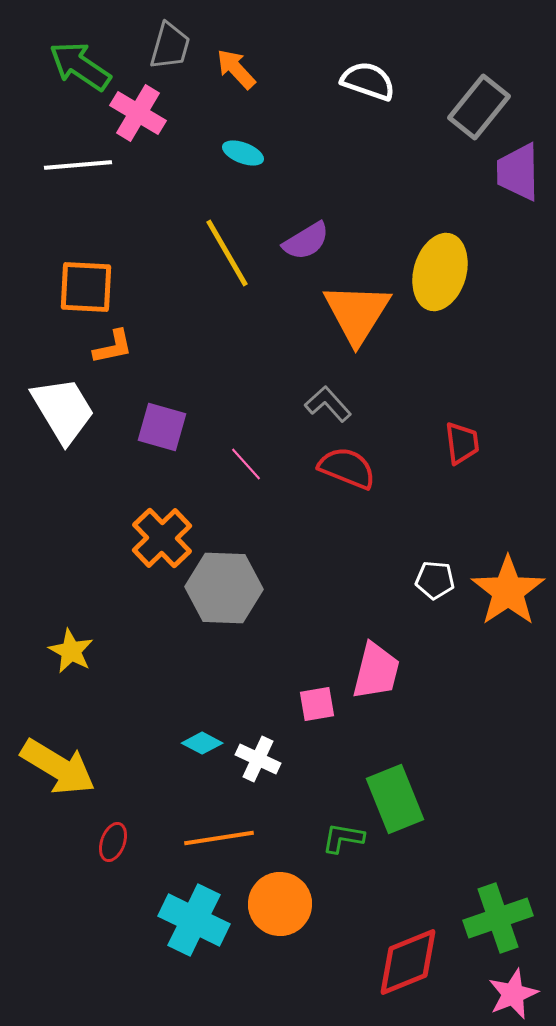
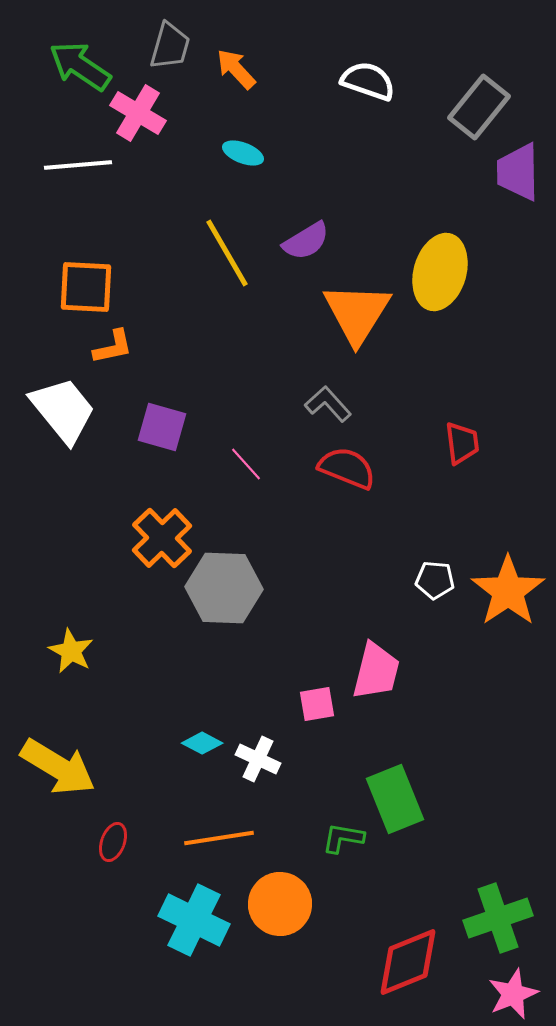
white trapezoid: rotated 8 degrees counterclockwise
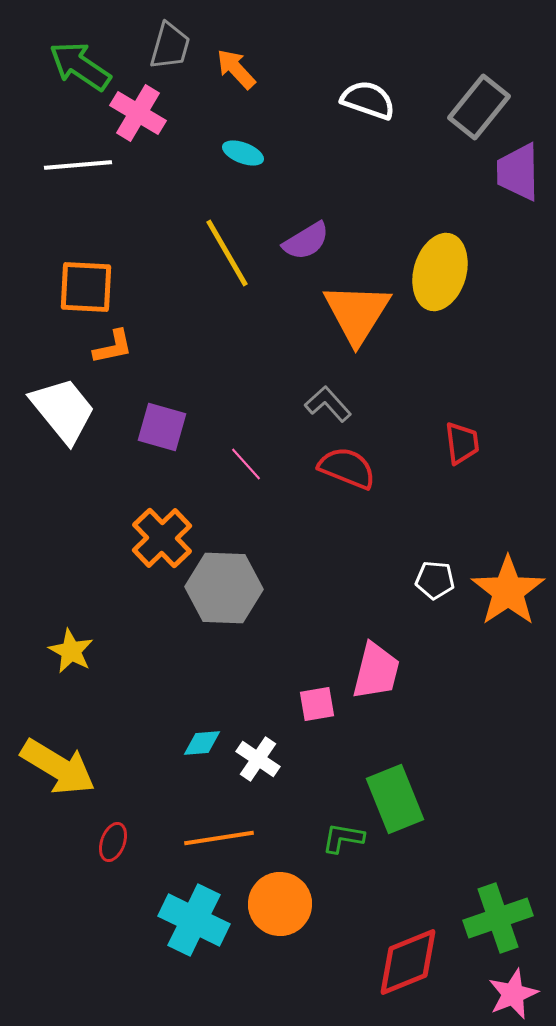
white semicircle: moved 19 px down
cyan diamond: rotated 33 degrees counterclockwise
white cross: rotated 9 degrees clockwise
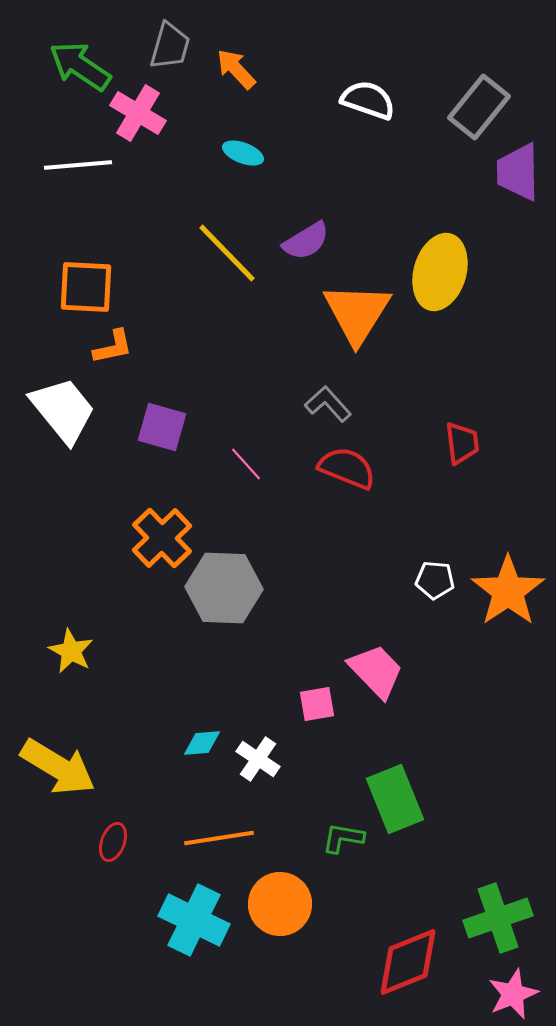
yellow line: rotated 14 degrees counterclockwise
pink trapezoid: rotated 58 degrees counterclockwise
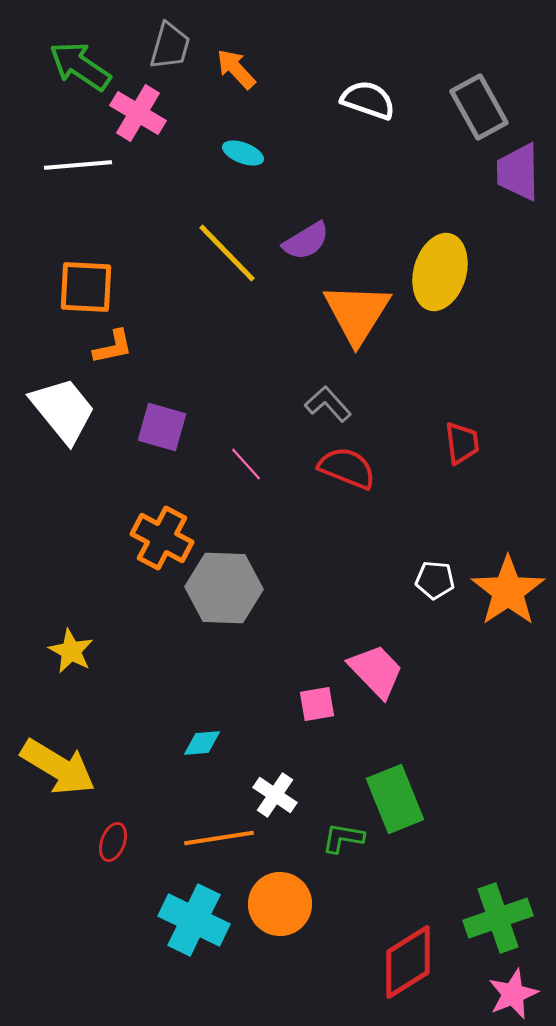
gray rectangle: rotated 68 degrees counterclockwise
orange cross: rotated 18 degrees counterclockwise
white cross: moved 17 px right, 36 px down
red diamond: rotated 10 degrees counterclockwise
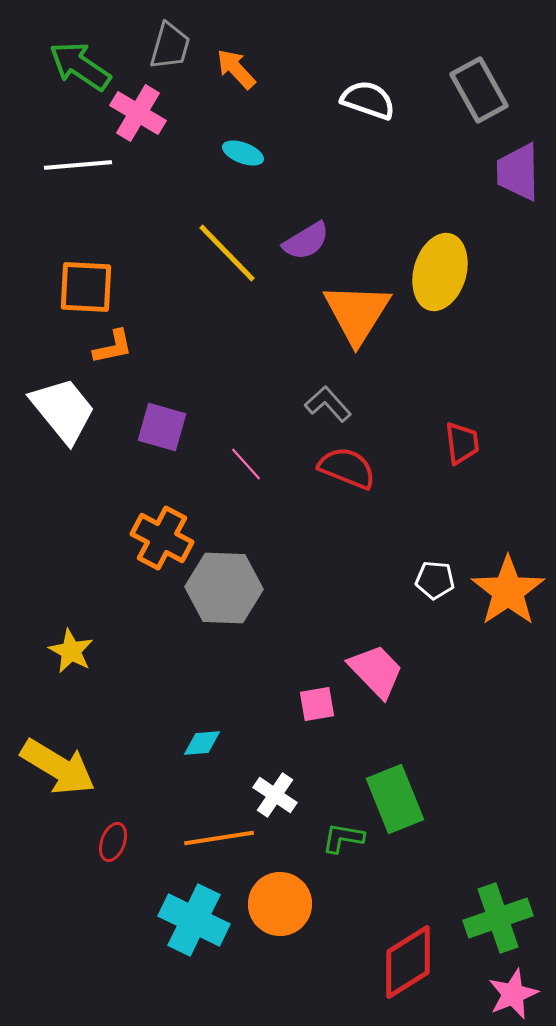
gray rectangle: moved 17 px up
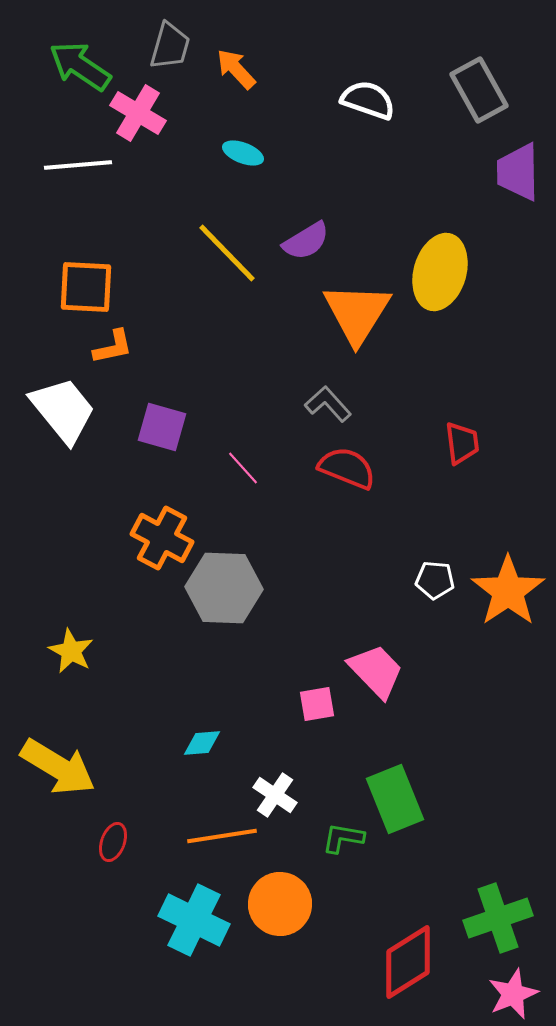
pink line: moved 3 px left, 4 px down
orange line: moved 3 px right, 2 px up
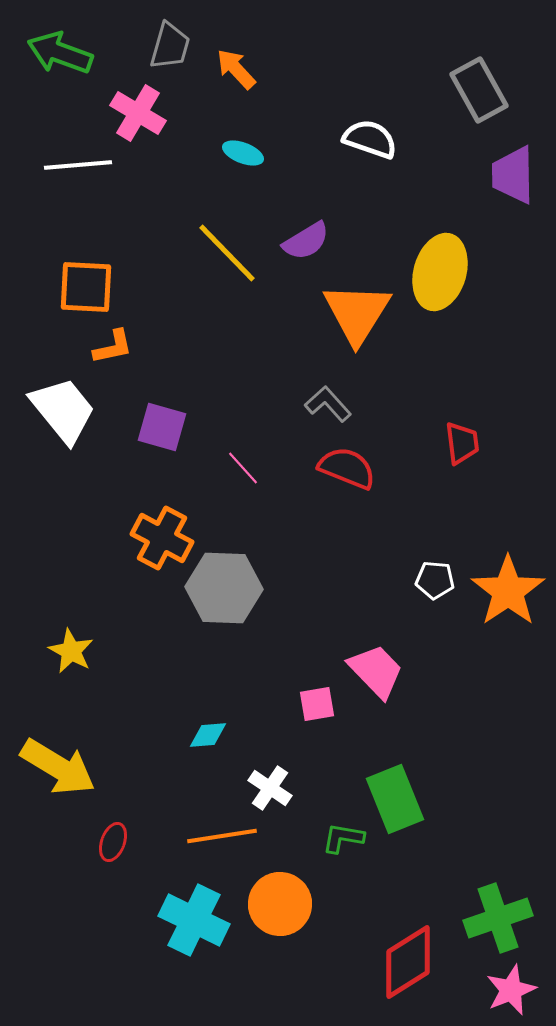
green arrow: moved 20 px left, 13 px up; rotated 14 degrees counterclockwise
white semicircle: moved 2 px right, 39 px down
purple trapezoid: moved 5 px left, 3 px down
cyan diamond: moved 6 px right, 8 px up
white cross: moved 5 px left, 7 px up
pink star: moved 2 px left, 4 px up
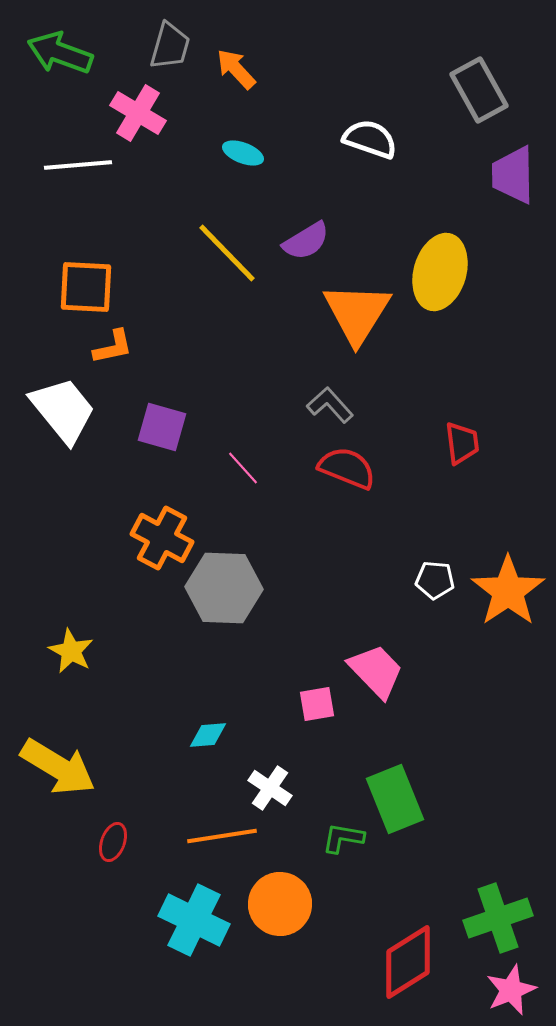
gray L-shape: moved 2 px right, 1 px down
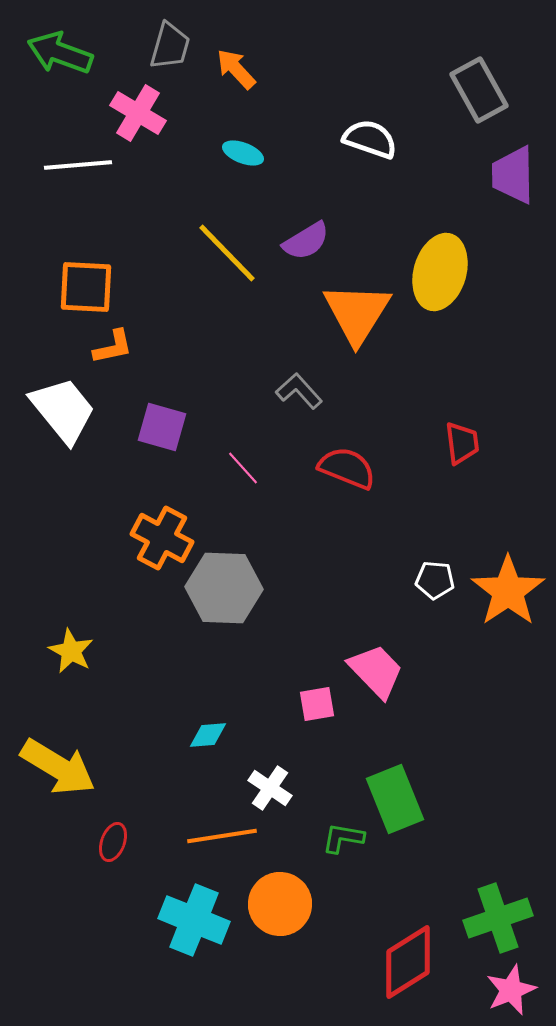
gray L-shape: moved 31 px left, 14 px up
cyan cross: rotated 4 degrees counterclockwise
